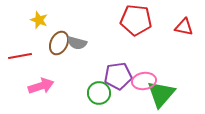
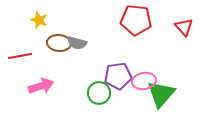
red triangle: rotated 36 degrees clockwise
brown ellipse: rotated 70 degrees clockwise
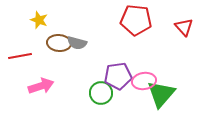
green circle: moved 2 px right
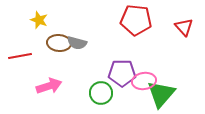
purple pentagon: moved 4 px right, 3 px up; rotated 8 degrees clockwise
pink arrow: moved 8 px right
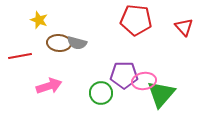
purple pentagon: moved 2 px right, 2 px down
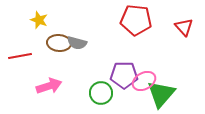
pink ellipse: rotated 20 degrees counterclockwise
